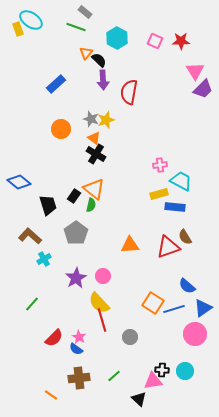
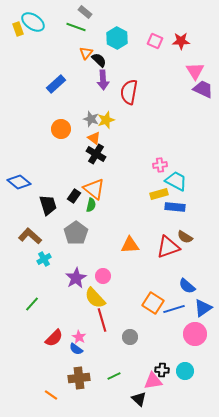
cyan ellipse at (31, 20): moved 2 px right, 2 px down
purple trapezoid at (203, 89): rotated 110 degrees counterclockwise
cyan trapezoid at (181, 181): moved 5 px left
brown semicircle at (185, 237): rotated 28 degrees counterclockwise
yellow semicircle at (99, 303): moved 4 px left, 5 px up
green line at (114, 376): rotated 16 degrees clockwise
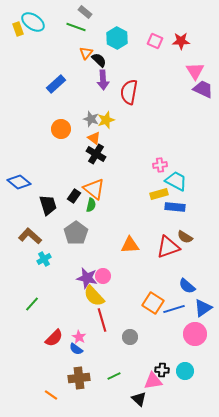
purple star at (76, 278): moved 11 px right; rotated 30 degrees counterclockwise
yellow semicircle at (95, 298): moved 1 px left, 2 px up
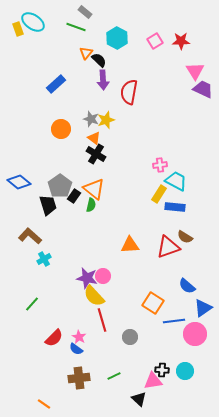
pink square at (155, 41): rotated 35 degrees clockwise
yellow rectangle at (159, 194): rotated 42 degrees counterclockwise
gray pentagon at (76, 233): moved 16 px left, 47 px up
blue line at (174, 309): moved 12 px down; rotated 10 degrees clockwise
orange line at (51, 395): moved 7 px left, 9 px down
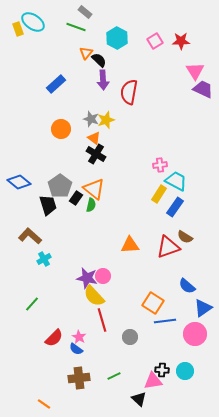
black rectangle at (74, 196): moved 2 px right, 2 px down
blue rectangle at (175, 207): rotated 60 degrees counterclockwise
blue line at (174, 321): moved 9 px left
